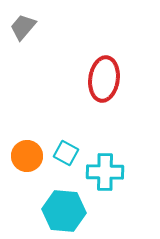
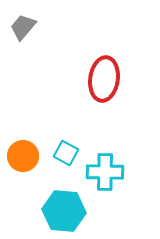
orange circle: moved 4 px left
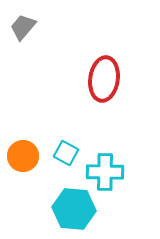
cyan hexagon: moved 10 px right, 2 px up
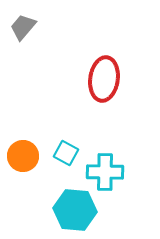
cyan hexagon: moved 1 px right, 1 px down
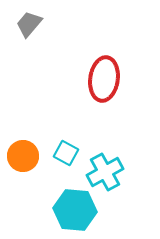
gray trapezoid: moved 6 px right, 3 px up
cyan cross: rotated 30 degrees counterclockwise
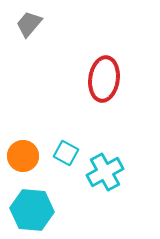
cyan hexagon: moved 43 px left
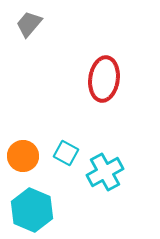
cyan hexagon: rotated 18 degrees clockwise
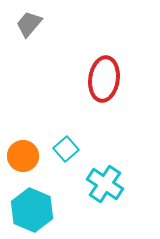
cyan square: moved 4 px up; rotated 20 degrees clockwise
cyan cross: moved 12 px down; rotated 27 degrees counterclockwise
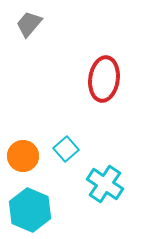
cyan hexagon: moved 2 px left
